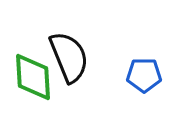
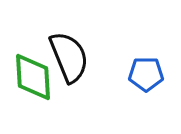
blue pentagon: moved 2 px right, 1 px up
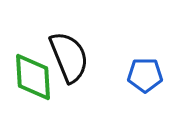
blue pentagon: moved 1 px left, 1 px down
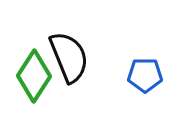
green diamond: moved 1 px right, 1 px up; rotated 36 degrees clockwise
